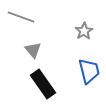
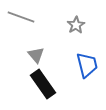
gray star: moved 8 px left, 6 px up
gray triangle: moved 3 px right, 5 px down
blue trapezoid: moved 2 px left, 6 px up
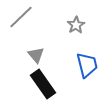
gray line: rotated 64 degrees counterclockwise
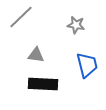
gray star: rotated 30 degrees counterclockwise
gray triangle: rotated 42 degrees counterclockwise
black rectangle: rotated 52 degrees counterclockwise
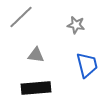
black rectangle: moved 7 px left, 4 px down; rotated 8 degrees counterclockwise
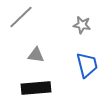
gray star: moved 6 px right
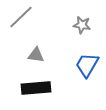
blue trapezoid: rotated 136 degrees counterclockwise
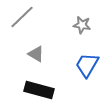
gray line: moved 1 px right
gray triangle: moved 1 px up; rotated 24 degrees clockwise
black rectangle: moved 3 px right, 2 px down; rotated 20 degrees clockwise
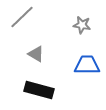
blue trapezoid: rotated 60 degrees clockwise
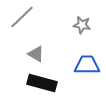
black rectangle: moved 3 px right, 7 px up
